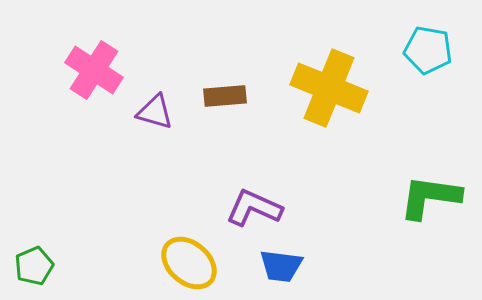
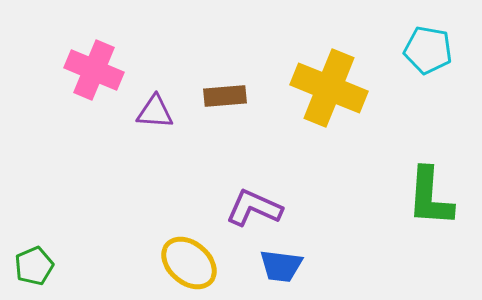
pink cross: rotated 10 degrees counterclockwise
purple triangle: rotated 12 degrees counterclockwise
green L-shape: rotated 94 degrees counterclockwise
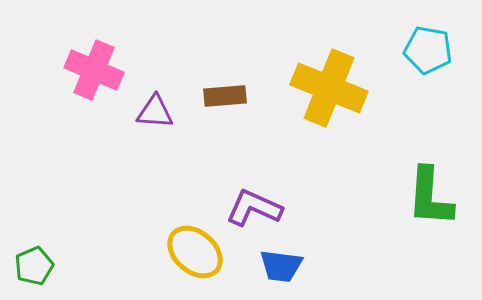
yellow ellipse: moved 6 px right, 11 px up
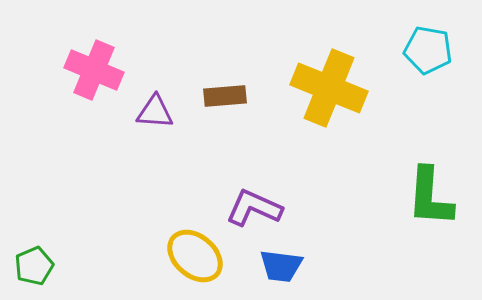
yellow ellipse: moved 4 px down
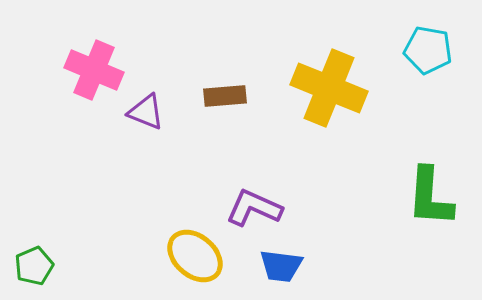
purple triangle: moved 9 px left; rotated 18 degrees clockwise
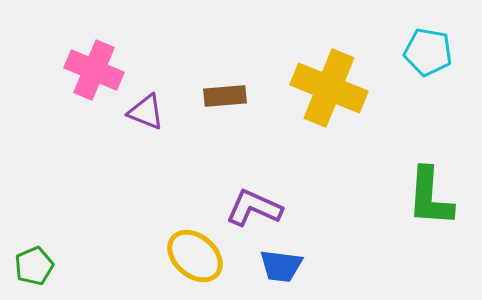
cyan pentagon: moved 2 px down
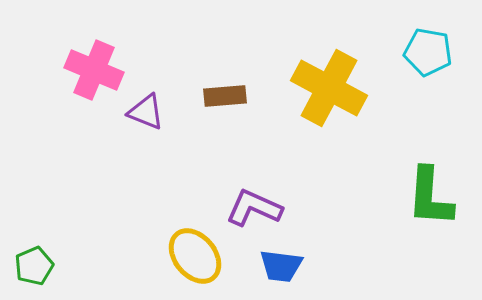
yellow cross: rotated 6 degrees clockwise
yellow ellipse: rotated 10 degrees clockwise
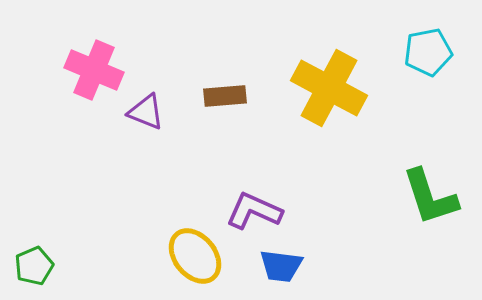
cyan pentagon: rotated 21 degrees counterclockwise
green L-shape: rotated 22 degrees counterclockwise
purple L-shape: moved 3 px down
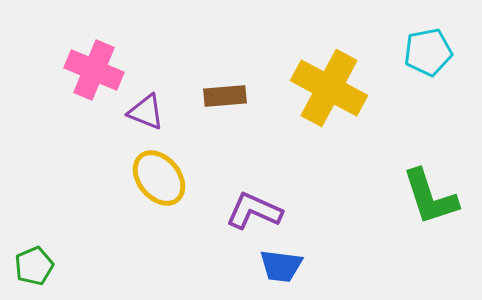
yellow ellipse: moved 36 px left, 78 px up
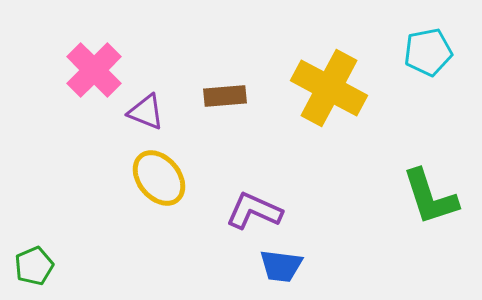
pink cross: rotated 22 degrees clockwise
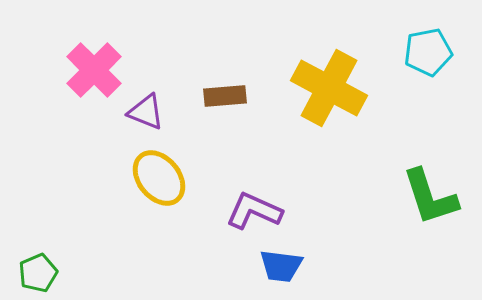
green pentagon: moved 4 px right, 7 px down
